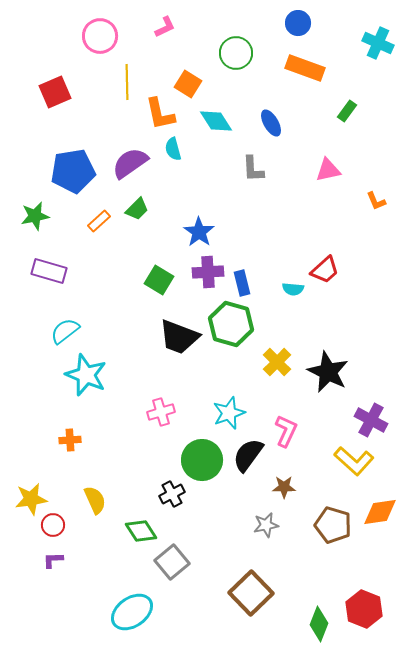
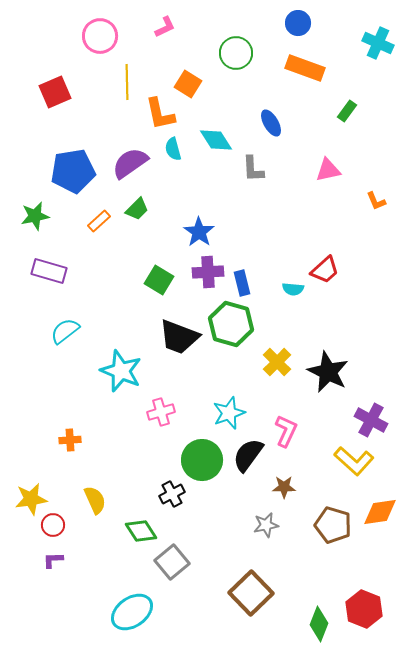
cyan diamond at (216, 121): moved 19 px down
cyan star at (86, 375): moved 35 px right, 4 px up
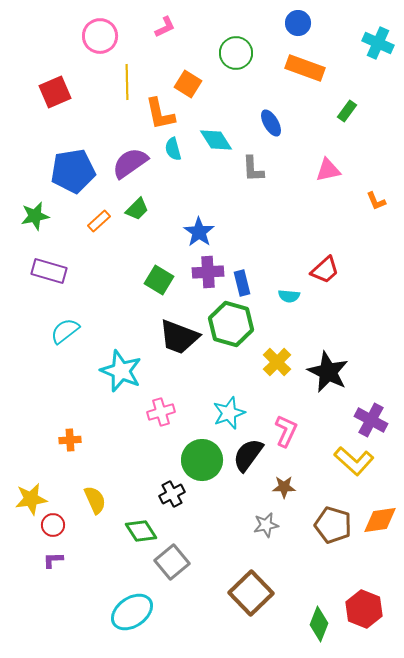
cyan semicircle at (293, 289): moved 4 px left, 7 px down
orange diamond at (380, 512): moved 8 px down
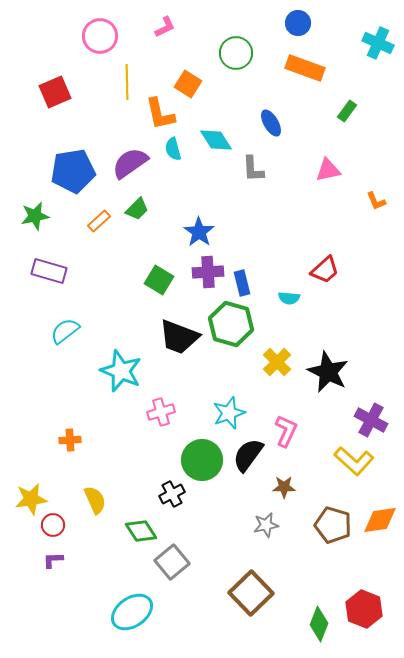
cyan semicircle at (289, 296): moved 2 px down
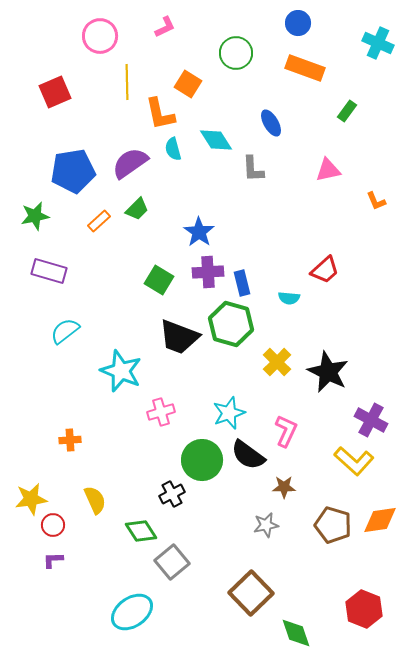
black semicircle at (248, 455): rotated 90 degrees counterclockwise
green diamond at (319, 624): moved 23 px left, 9 px down; rotated 40 degrees counterclockwise
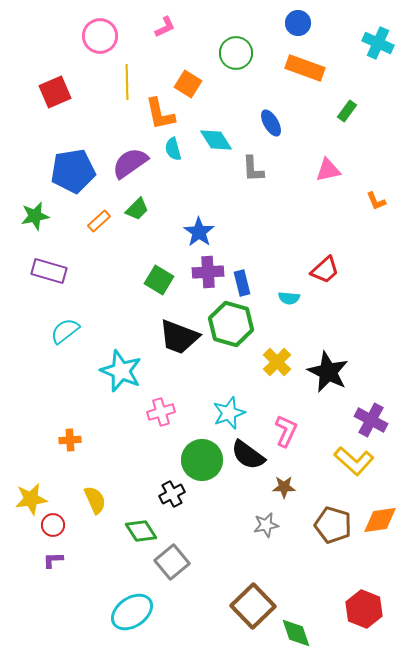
brown square at (251, 593): moved 2 px right, 13 px down
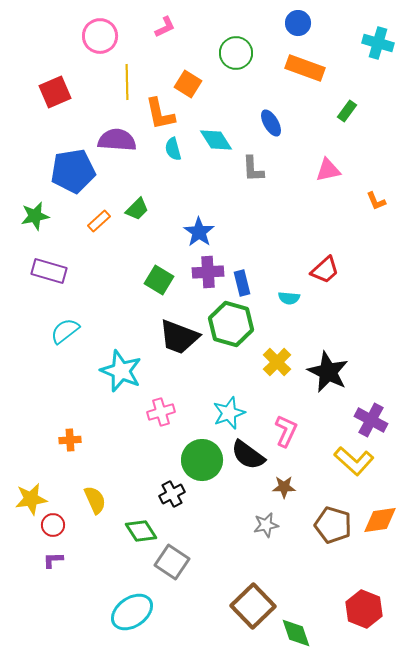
cyan cross at (378, 43): rotated 8 degrees counterclockwise
purple semicircle at (130, 163): moved 13 px left, 23 px up; rotated 39 degrees clockwise
gray square at (172, 562): rotated 16 degrees counterclockwise
